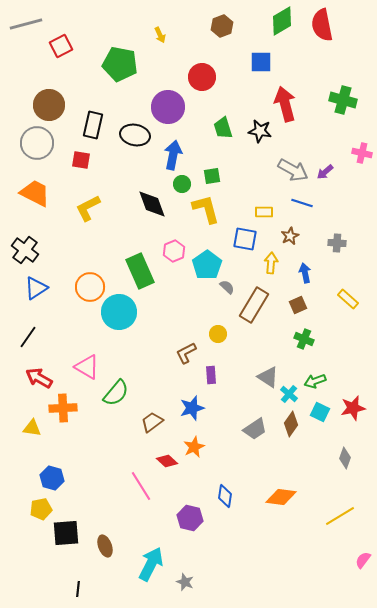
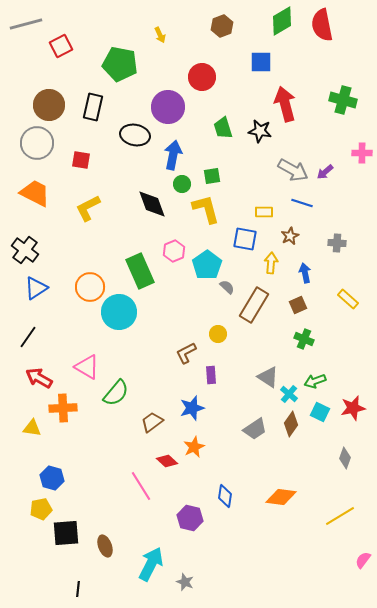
black rectangle at (93, 125): moved 18 px up
pink cross at (362, 153): rotated 12 degrees counterclockwise
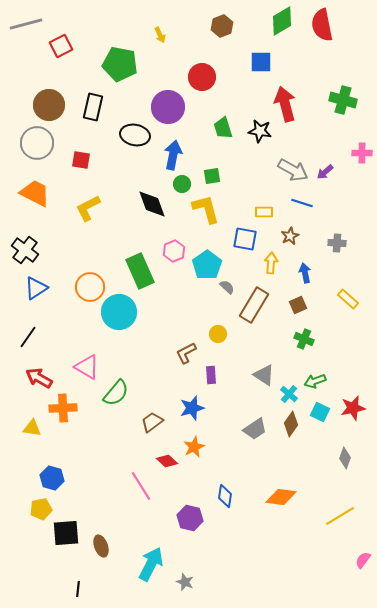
gray triangle at (268, 377): moved 4 px left, 2 px up
brown ellipse at (105, 546): moved 4 px left
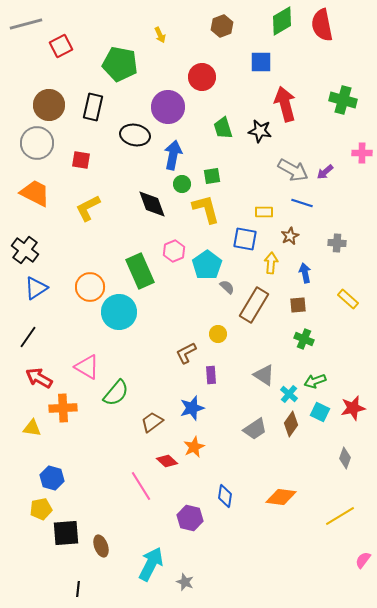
brown square at (298, 305): rotated 18 degrees clockwise
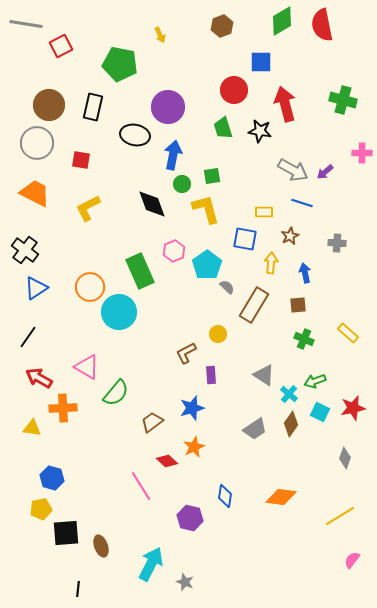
gray line at (26, 24): rotated 24 degrees clockwise
red circle at (202, 77): moved 32 px right, 13 px down
yellow rectangle at (348, 299): moved 34 px down
pink semicircle at (363, 560): moved 11 px left
